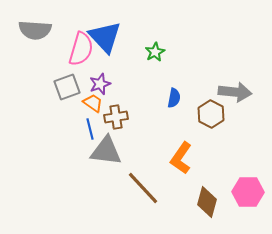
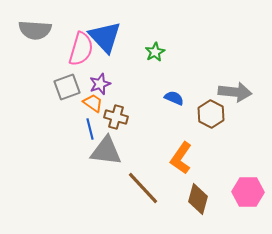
blue semicircle: rotated 78 degrees counterclockwise
brown cross: rotated 25 degrees clockwise
brown diamond: moved 9 px left, 3 px up
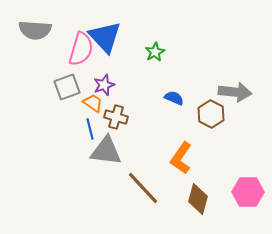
purple star: moved 4 px right, 1 px down
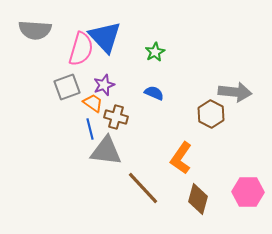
blue semicircle: moved 20 px left, 5 px up
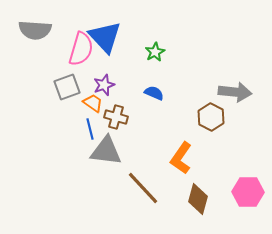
brown hexagon: moved 3 px down
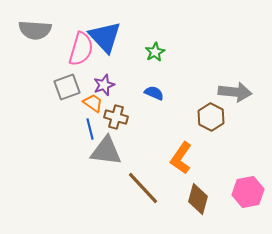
pink hexagon: rotated 12 degrees counterclockwise
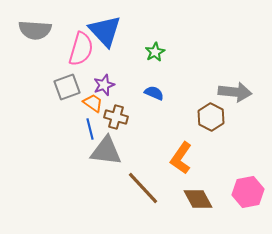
blue triangle: moved 6 px up
brown diamond: rotated 44 degrees counterclockwise
